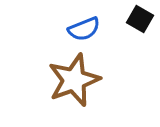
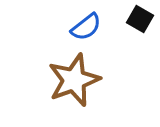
blue semicircle: moved 2 px right, 2 px up; rotated 16 degrees counterclockwise
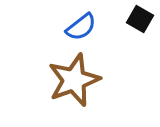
blue semicircle: moved 5 px left
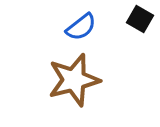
brown star: rotated 6 degrees clockwise
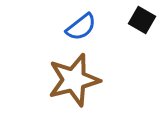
black square: moved 2 px right, 1 px down
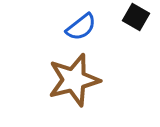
black square: moved 6 px left, 3 px up
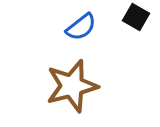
brown star: moved 2 px left, 6 px down
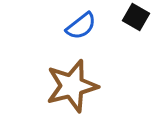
blue semicircle: moved 1 px up
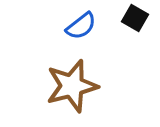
black square: moved 1 px left, 1 px down
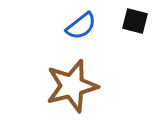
black square: moved 3 px down; rotated 16 degrees counterclockwise
